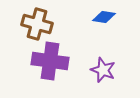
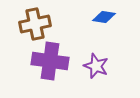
brown cross: moved 2 px left; rotated 28 degrees counterclockwise
purple star: moved 7 px left, 4 px up
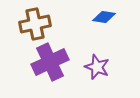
purple cross: moved 1 px down; rotated 33 degrees counterclockwise
purple star: moved 1 px right, 1 px down
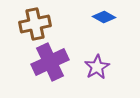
blue diamond: rotated 20 degrees clockwise
purple star: rotated 20 degrees clockwise
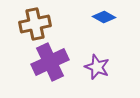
purple star: rotated 20 degrees counterclockwise
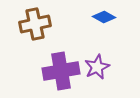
purple cross: moved 11 px right, 9 px down; rotated 15 degrees clockwise
purple star: rotated 25 degrees clockwise
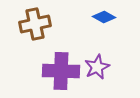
purple cross: rotated 12 degrees clockwise
